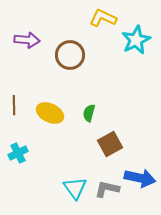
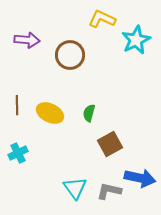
yellow L-shape: moved 1 px left, 1 px down
brown line: moved 3 px right
gray L-shape: moved 2 px right, 2 px down
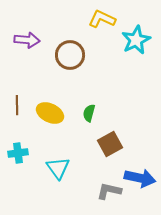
cyan cross: rotated 18 degrees clockwise
cyan triangle: moved 17 px left, 20 px up
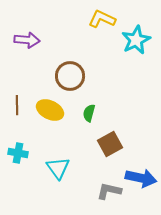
brown circle: moved 21 px down
yellow ellipse: moved 3 px up
cyan cross: rotated 18 degrees clockwise
blue arrow: moved 1 px right
